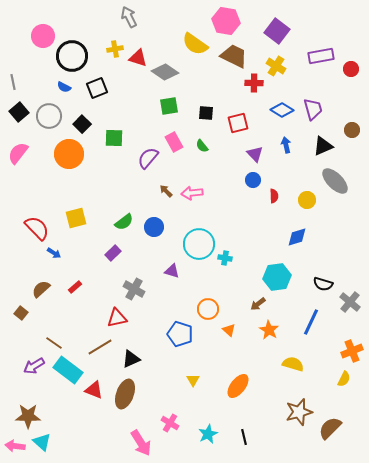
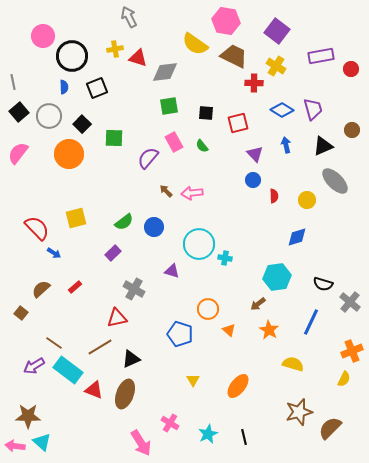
gray diamond at (165, 72): rotated 40 degrees counterclockwise
blue semicircle at (64, 87): rotated 120 degrees counterclockwise
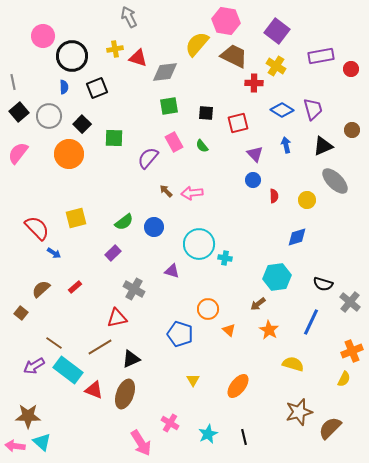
yellow semicircle at (195, 44): moved 2 px right; rotated 96 degrees clockwise
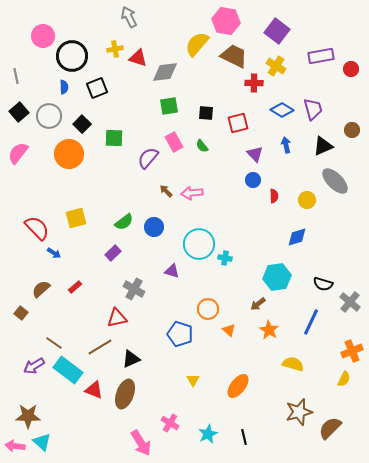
gray line at (13, 82): moved 3 px right, 6 px up
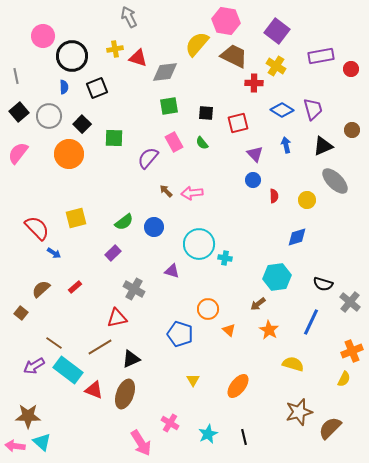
green semicircle at (202, 146): moved 3 px up
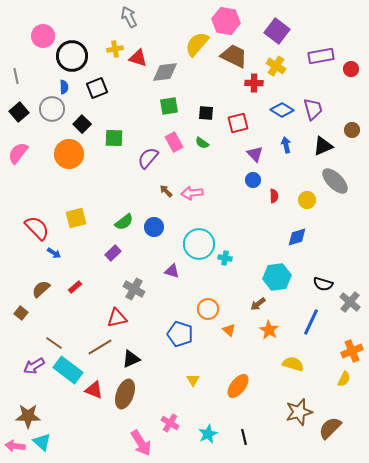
gray circle at (49, 116): moved 3 px right, 7 px up
green semicircle at (202, 143): rotated 16 degrees counterclockwise
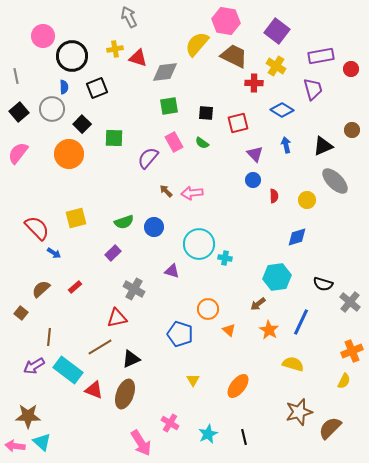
purple trapezoid at (313, 109): moved 20 px up
green semicircle at (124, 222): rotated 18 degrees clockwise
blue line at (311, 322): moved 10 px left
brown line at (54, 343): moved 5 px left, 6 px up; rotated 60 degrees clockwise
yellow semicircle at (344, 379): moved 2 px down
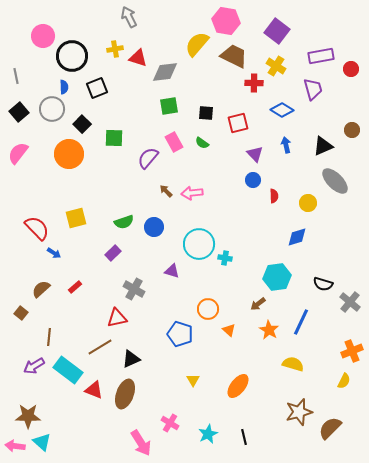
yellow circle at (307, 200): moved 1 px right, 3 px down
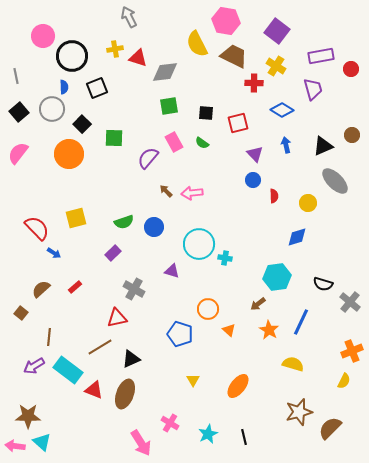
yellow semicircle at (197, 44): rotated 68 degrees counterclockwise
brown circle at (352, 130): moved 5 px down
